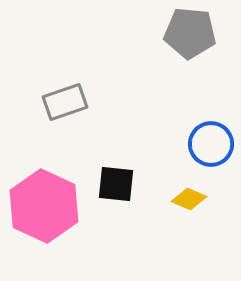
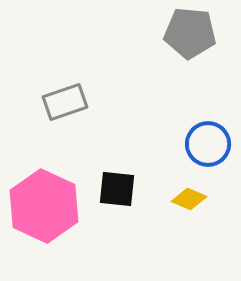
blue circle: moved 3 px left
black square: moved 1 px right, 5 px down
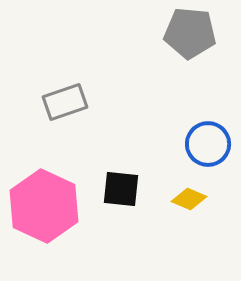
black square: moved 4 px right
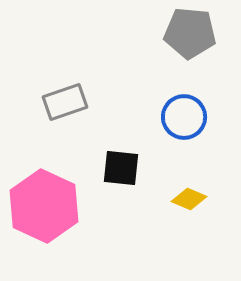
blue circle: moved 24 px left, 27 px up
black square: moved 21 px up
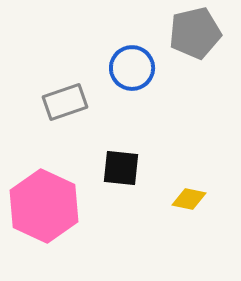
gray pentagon: moved 5 px right; rotated 18 degrees counterclockwise
blue circle: moved 52 px left, 49 px up
yellow diamond: rotated 12 degrees counterclockwise
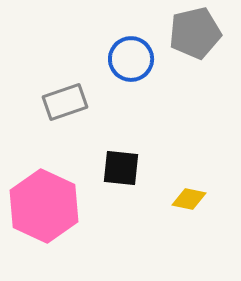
blue circle: moved 1 px left, 9 px up
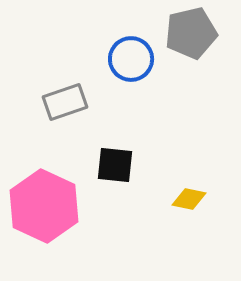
gray pentagon: moved 4 px left
black square: moved 6 px left, 3 px up
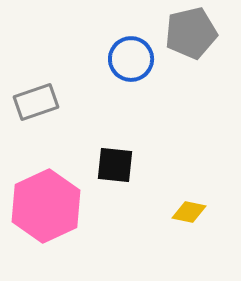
gray rectangle: moved 29 px left
yellow diamond: moved 13 px down
pink hexagon: moved 2 px right; rotated 10 degrees clockwise
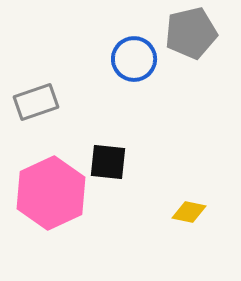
blue circle: moved 3 px right
black square: moved 7 px left, 3 px up
pink hexagon: moved 5 px right, 13 px up
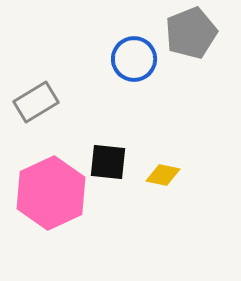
gray pentagon: rotated 9 degrees counterclockwise
gray rectangle: rotated 12 degrees counterclockwise
yellow diamond: moved 26 px left, 37 px up
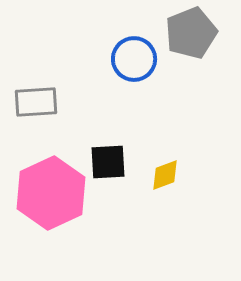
gray rectangle: rotated 27 degrees clockwise
black square: rotated 9 degrees counterclockwise
yellow diamond: moved 2 px right; rotated 32 degrees counterclockwise
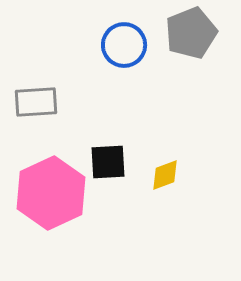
blue circle: moved 10 px left, 14 px up
